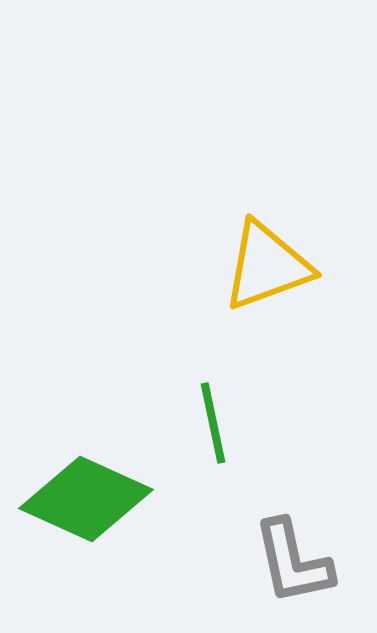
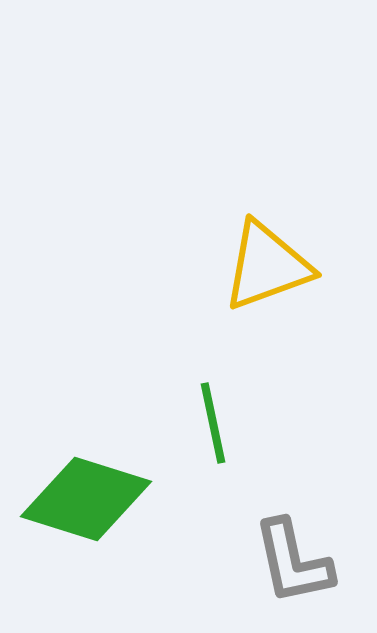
green diamond: rotated 7 degrees counterclockwise
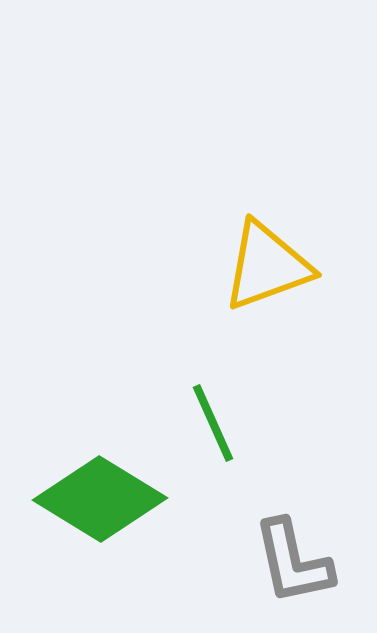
green line: rotated 12 degrees counterclockwise
green diamond: moved 14 px right; rotated 14 degrees clockwise
